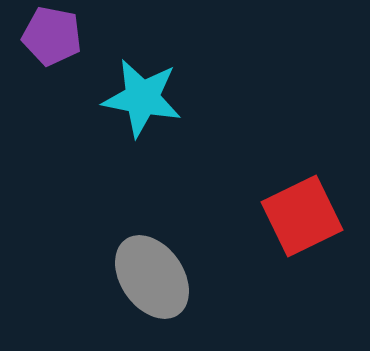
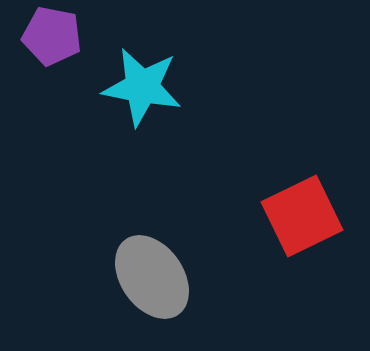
cyan star: moved 11 px up
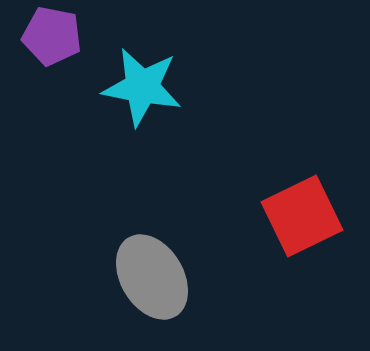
gray ellipse: rotated 4 degrees clockwise
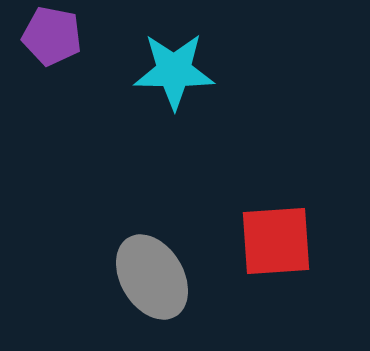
cyan star: moved 32 px right, 16 px up; rotated 10 degrees counterclockwise
red square: moved 26 px left, 25 px down; rotated 22 degrees clockwise
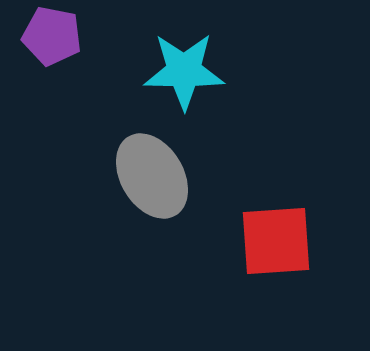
cyan star: moved 10 px right
gray ellipse: moved 101 px up
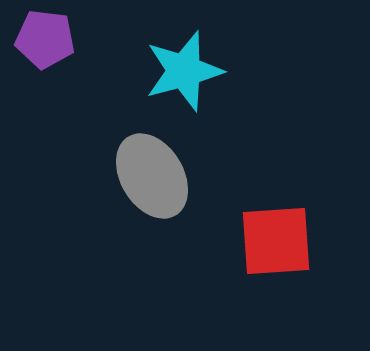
purple pentagon: moved 7 px left, 3 px down; rotated 4 degrees counterclockwise
cyan star: rotated 16 degrees counterclockwise
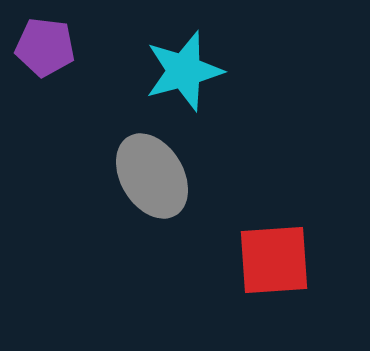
purple pentagon: moved 8 px down
red square: moved 2 px left, 19 px down
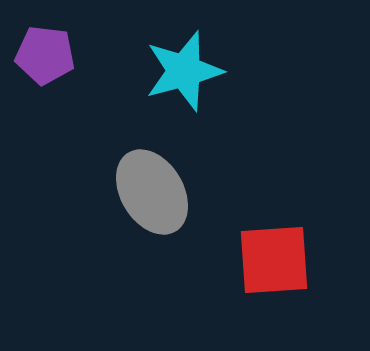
purple pentagon: moved 8 px down
gray ellipse: moved 16 px down
